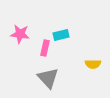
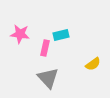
yellow semicircle: rotated 35 degrees counterclockwise
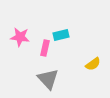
pink star: moved 3 px down
gray triangle: moved 1 px down
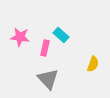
cyan rectangle: rotated 56 degrees clockwise
yellow semicircle: rotated 35 degrees counterclockwise
